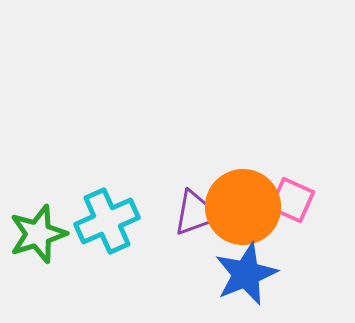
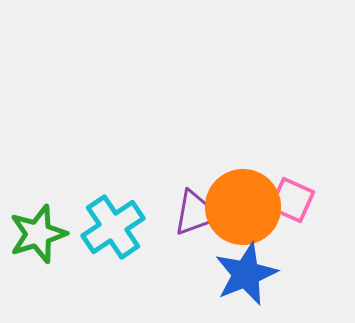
cyan cross: moved 6 px right, 6 px down; rotated 10 degrees counterclockwise
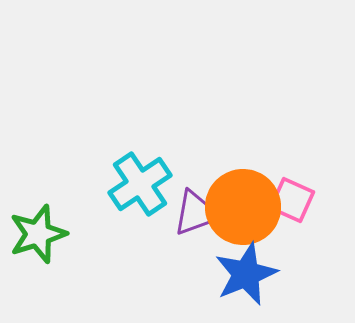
cyan cross: moved 27 px right, 43 px up
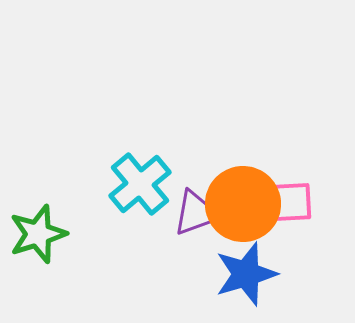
cyan cross: rotated 6 degrees counterclockwise
pink square: moved 2 px down; rotated 27 degrees counterclockwise
orange circle: moved 3 px up
blue star: rotated 6 degrees clockwise
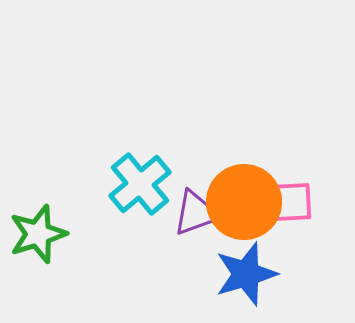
orange circle: moved 1 px right, 2 px up
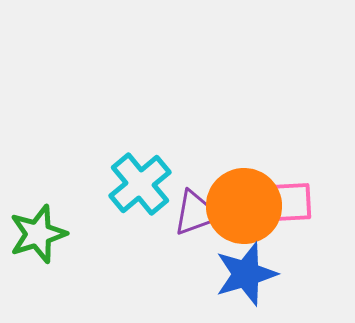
orange circle: moved 4 px down
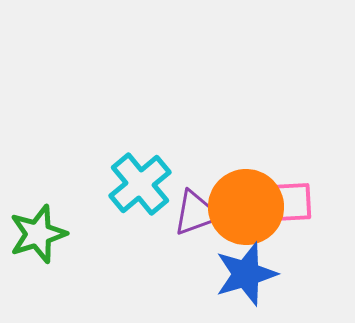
orange circle: moved 2 px right, 1 px down
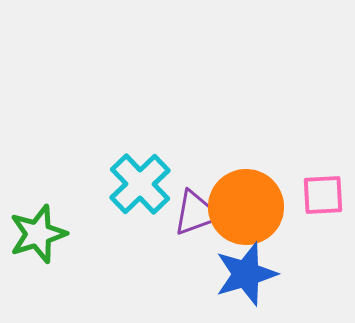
cyan cross: rotated 4 degrees counterclockwise
pink square: moved 31 px right, 7 px up
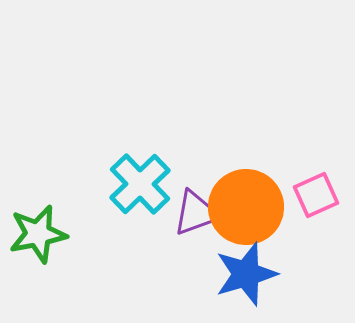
pink square: moved 7 px left; rotated 21 degrees counterclockwise
green star: rotated 6 degrees clockwise
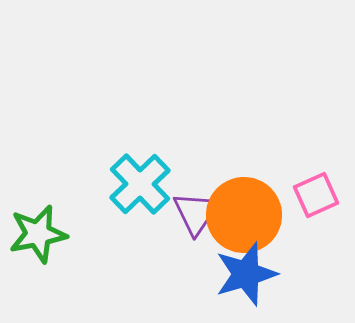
orange circle: moved 2 px left, 8 px down
purple triangle: rotated 36 degrees counterclockwise
